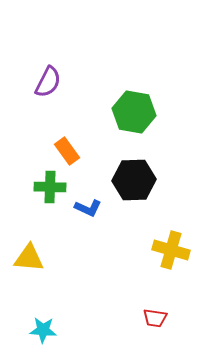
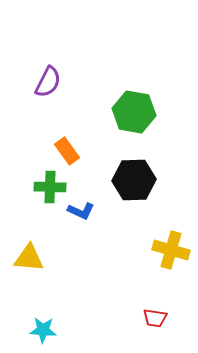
blue L-shape: moved 7 px left, 3 px down
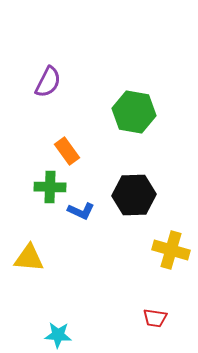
black hexagon: moved 15 px down
cyan star: moved 15 px right, 5 px down
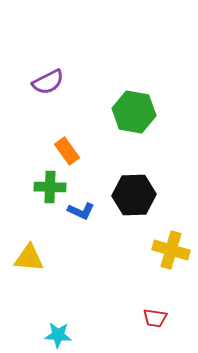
purple semicircle: rotated 36 degrees clockwise
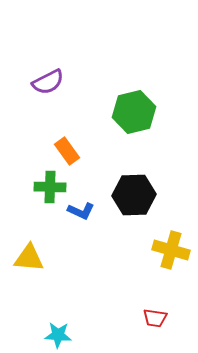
green hexagon: rotated 24 degrees counterclockwise
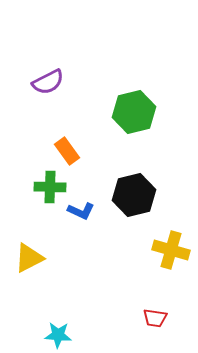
black hexagon: rotated 12 degrees counterclockwise
yellow triangle: rotated 32 degrees counterclockwise
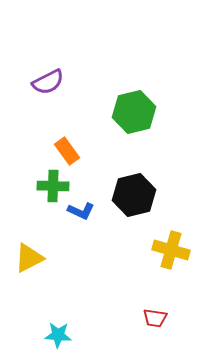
green cross: moved 3 px right, 1 px up
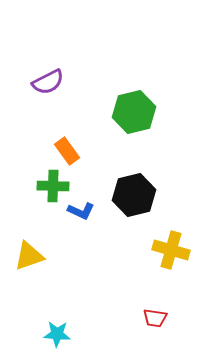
yellow triangle: moved 2 px up; rotated 8 degrees clockwise
cyan star: moved 1 px left, 1 px up
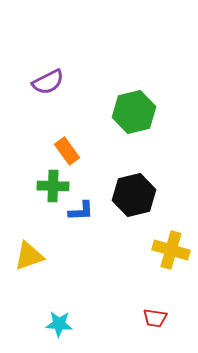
blue L-shape: rotated 28 degrees counterclockwise
cyan star: moved 2 px right, 10 px up
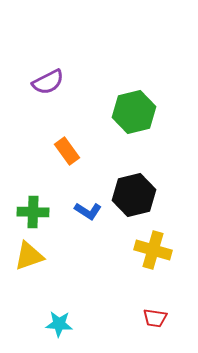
green cross: moved 20 px left, 26 px down
blue L-shape: moved 7 px right; rotated 36 degrees clockwise
yellow cross: moved 18 px left
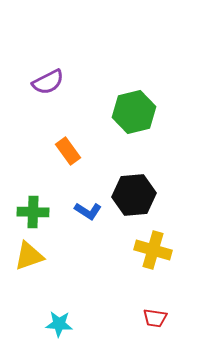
orange rectangle: moved 1 px right
black hexagon: rotated 9 degrees clockwise
